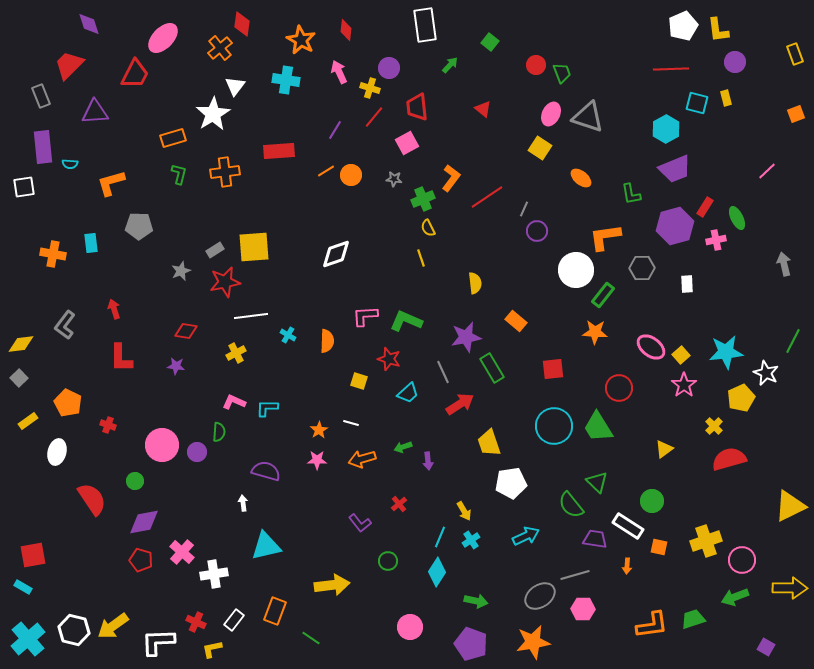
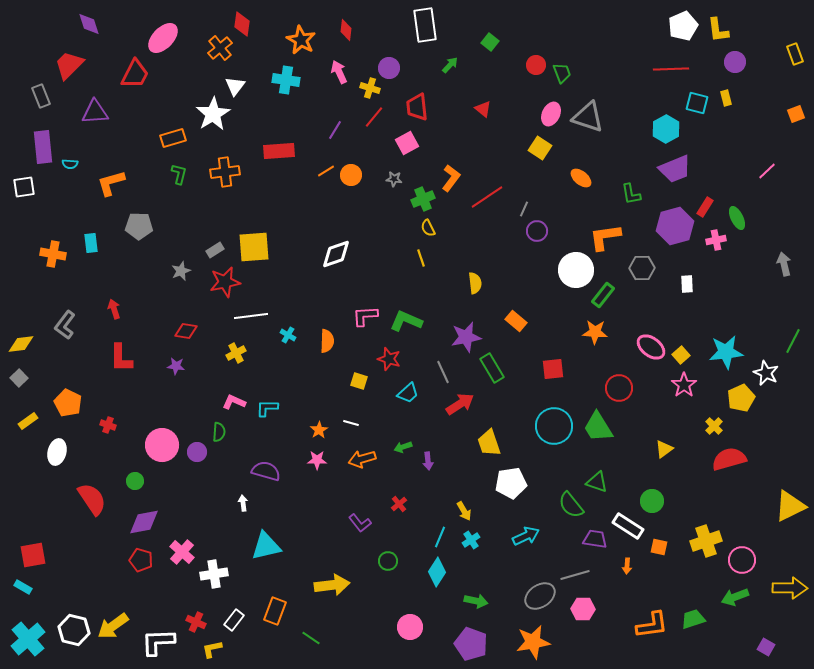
green triangle at (597, 482): rotated 25 degrees counterclockwise
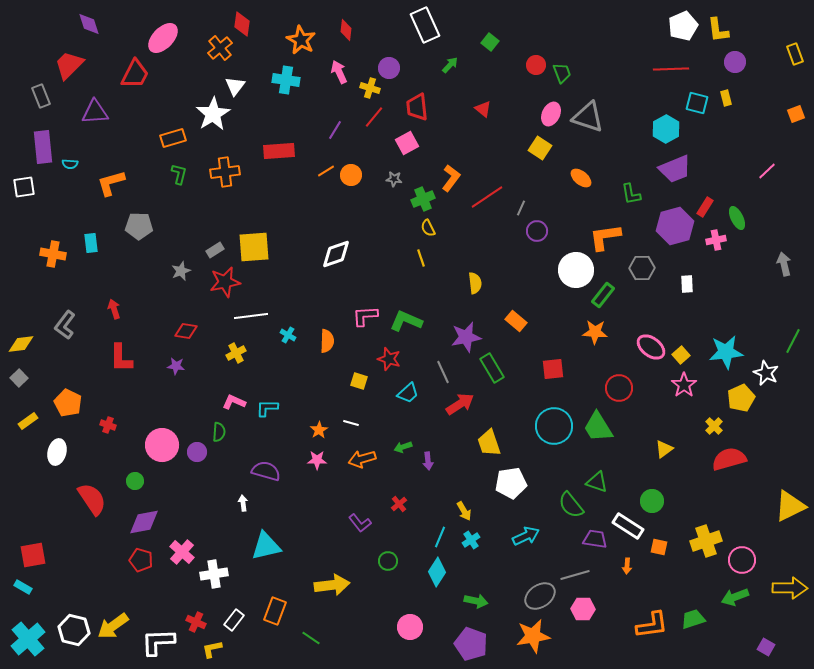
white rectangle at (425, 25): rotated 16 degrees counterclockwise
gray line at (524, 209): moved 3 px left, 1 px up
orange star at (533, 642): moved 6 px up
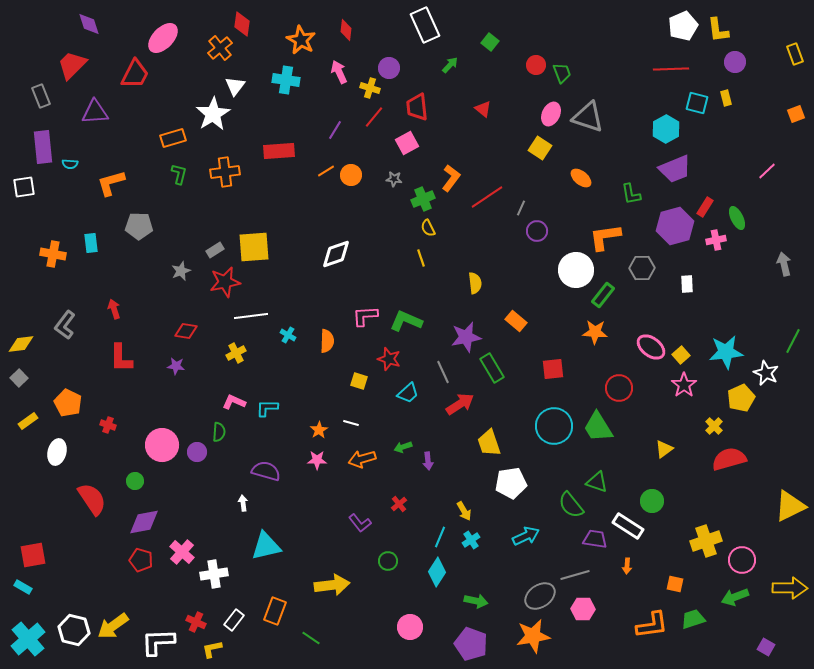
red trapezoid at (69, 65): moved 3 px right
orange square at (659, 547): moved 16 px right, 37 px down
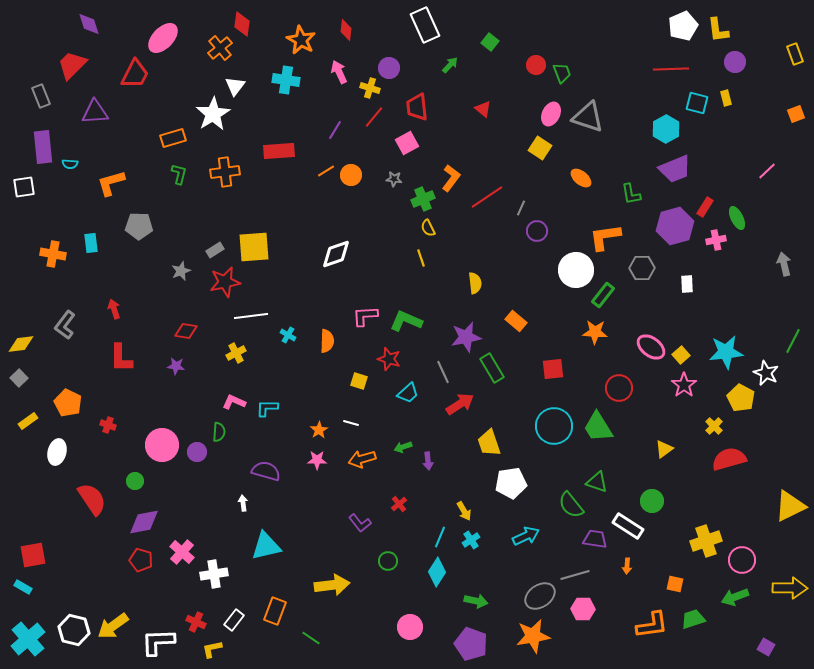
yellow pentagon at (741, 398): rotated 20 degrees counterclockwise
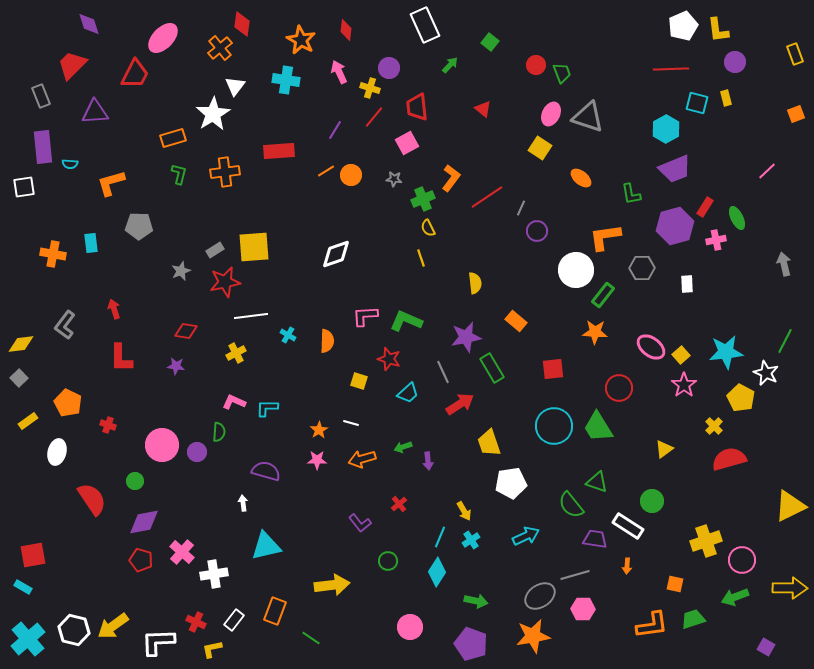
green line at (793, 341): moved 8 px left
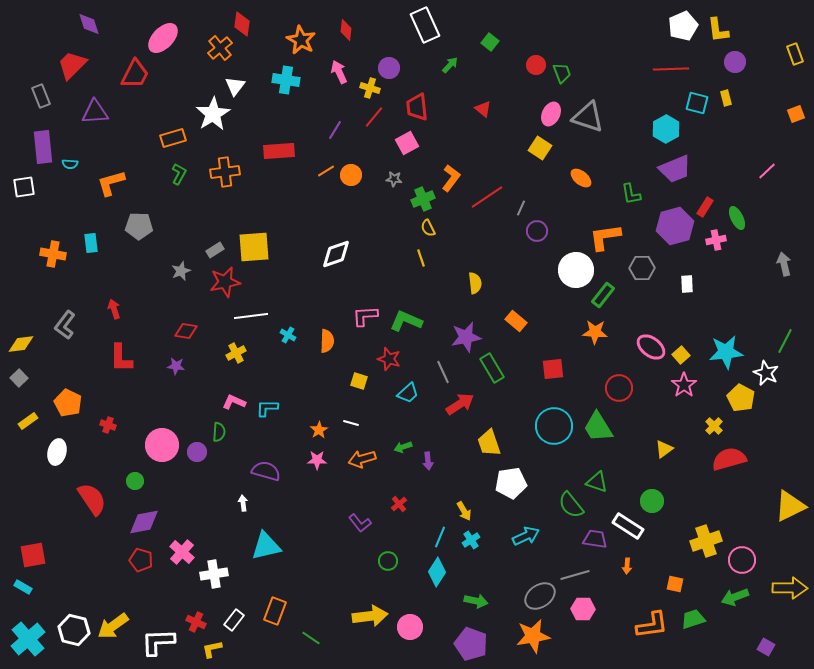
green L-shape at (179, 174): rotated 15 degrees clockwise
yellow arrow at (332, 585): moved 38 px right, 31 px down
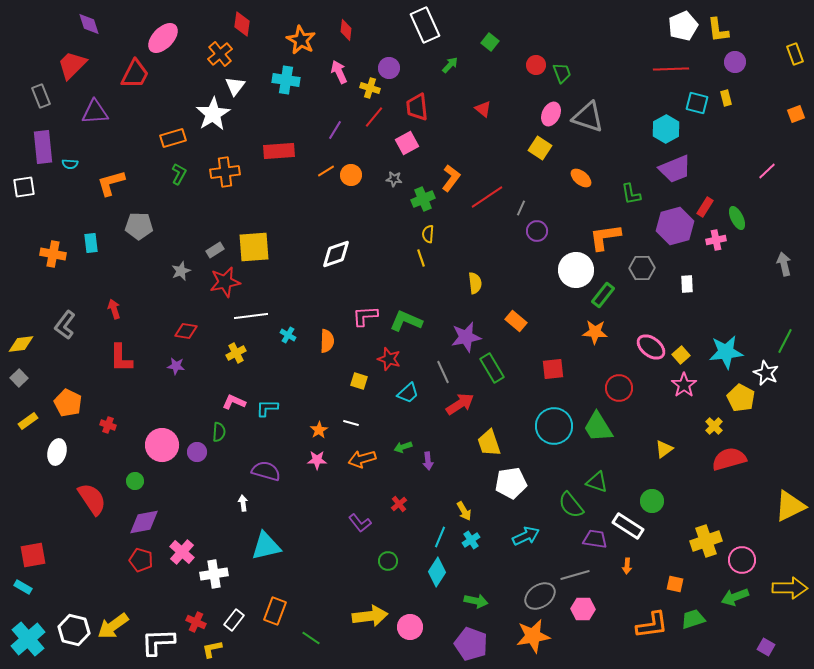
orange cross at (220, 48): moved 6 px down
yellow semicircle at (428, 228): moved 6 px down; rotated 30 degrees clockwise
